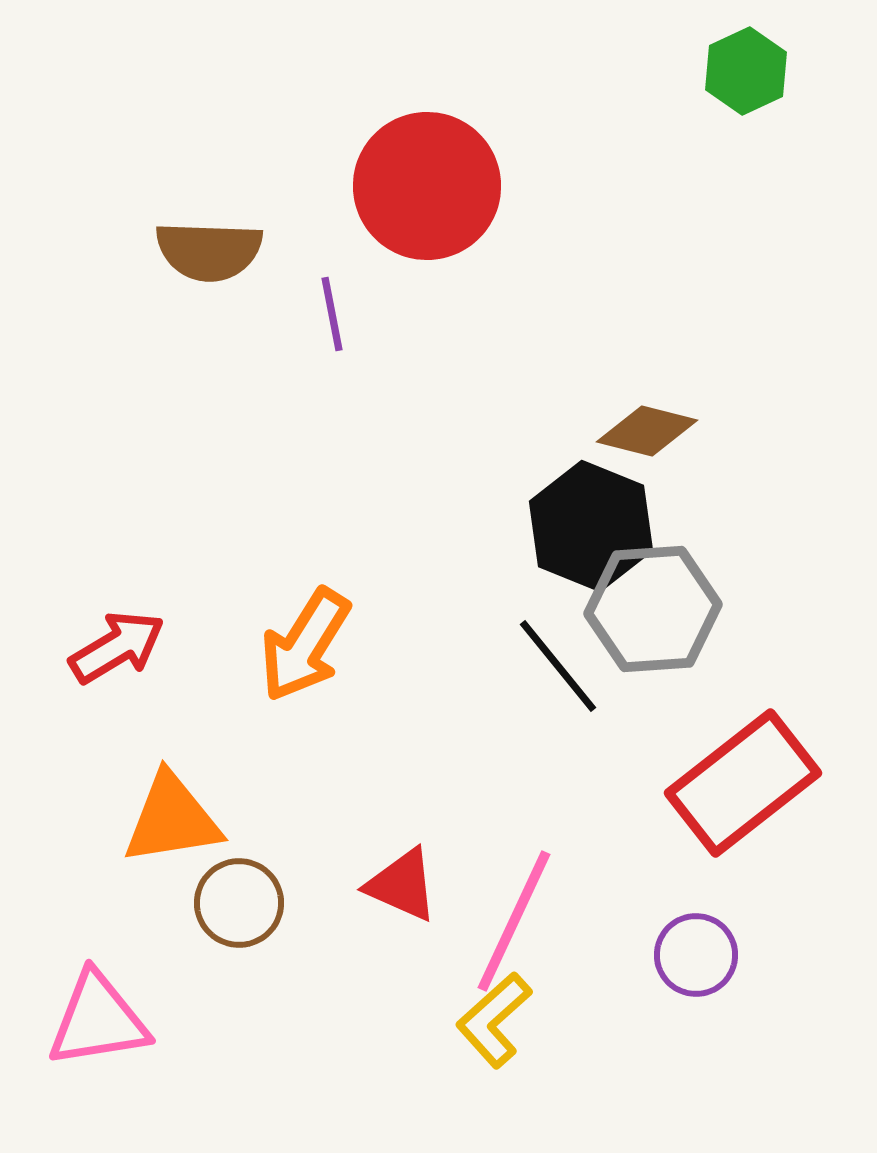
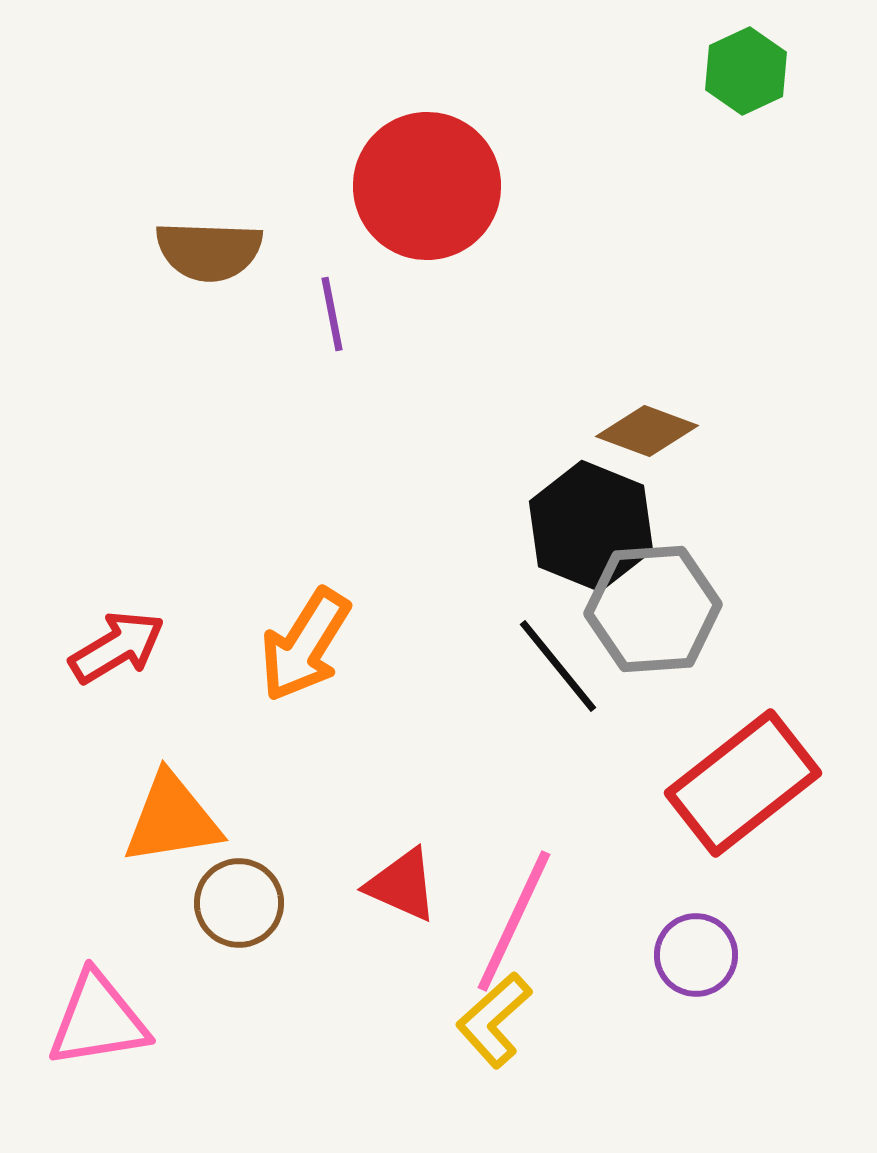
brown diamond: rotated 6 degrees clockwise
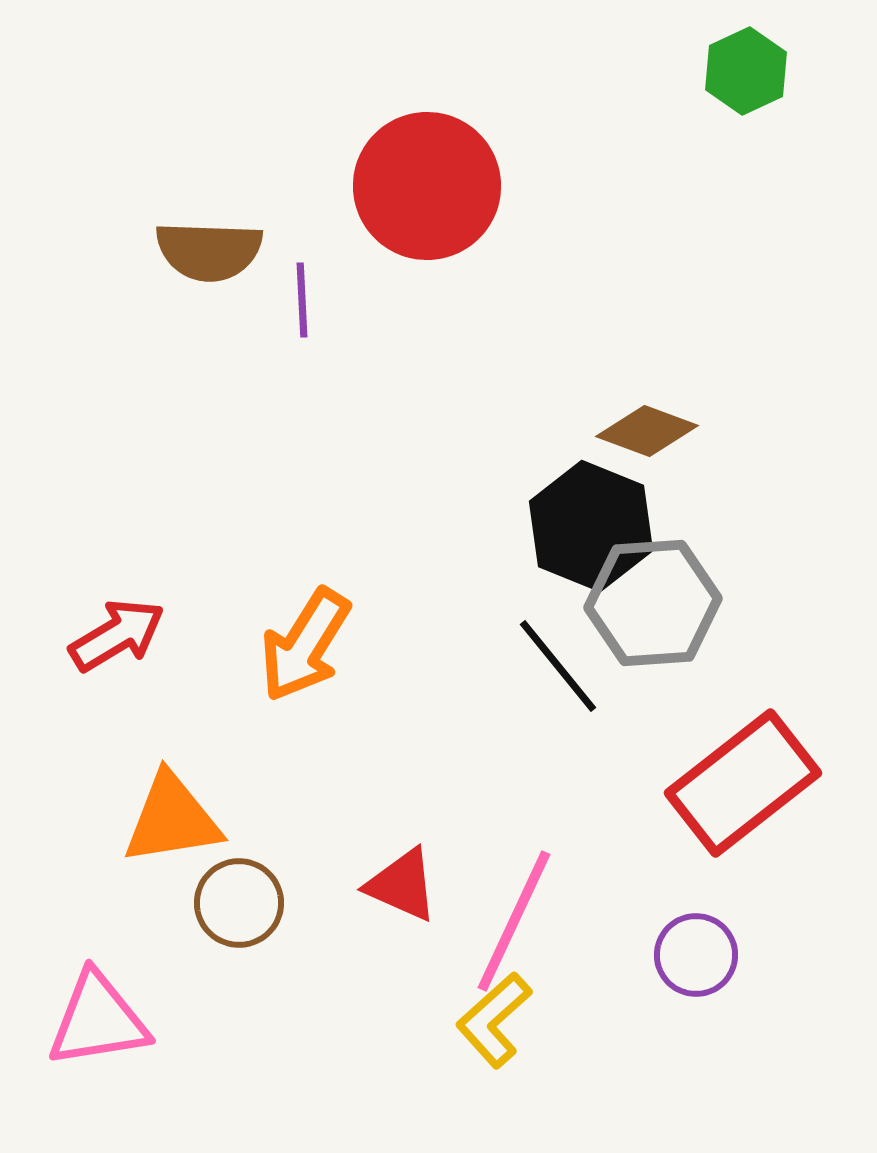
purple line: moved 30 px left, 14 px up; rotated 8 degrees clockwise
gray hexagon: moved 6 px up
red arrow: moved 12 px up
